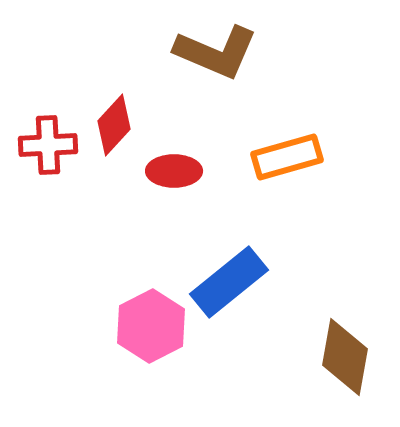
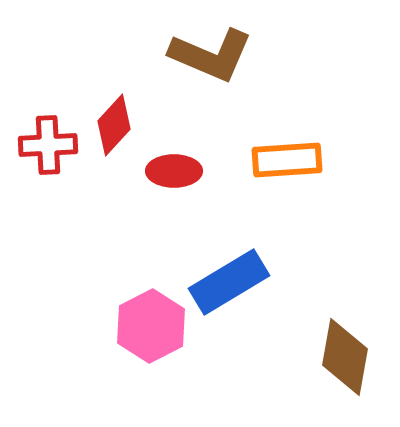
brown L-shape: moved 5 px left, 3 px down
orange rectangle: moved 3 px down; rotated 12 degrees clockwise
blue rectangle: rotated 8 degrees clockwise
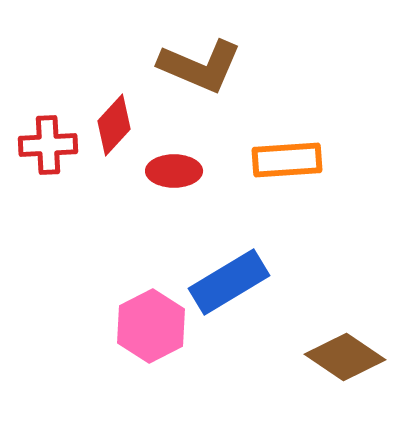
brown L-shape: moved 11 px left, 11 px down
brown diamond: rotated 66 degrees counterclockwise
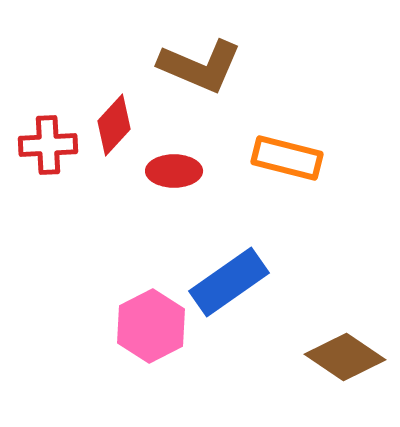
orange rectangle: moved 2 px up; rotated 18 degrees clockwise
blue rectangle: rotated 4 degrees counterclockwise
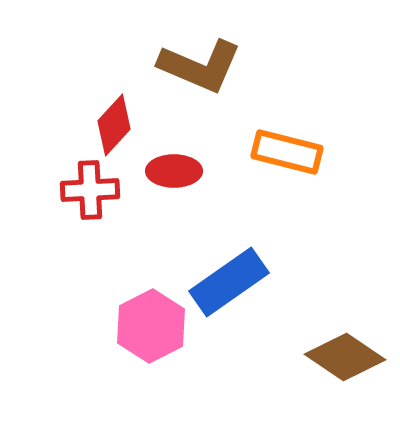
red cross: moved 42 px right, 45 px down
orange rectangle: moved 6 px up
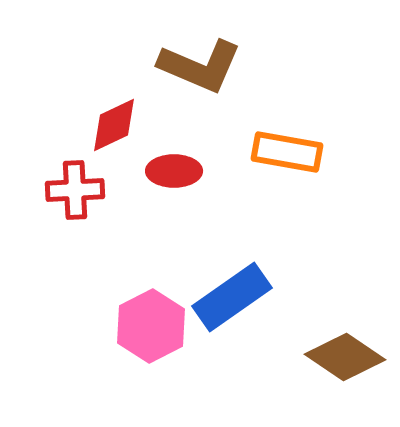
red diamond: rotated 22 degrees clockwise
orange rectangle: rotated 4 degrees counterclockwise
red cross: moved 15 px left
blue rectangle: moved 3 px right, 15 px down
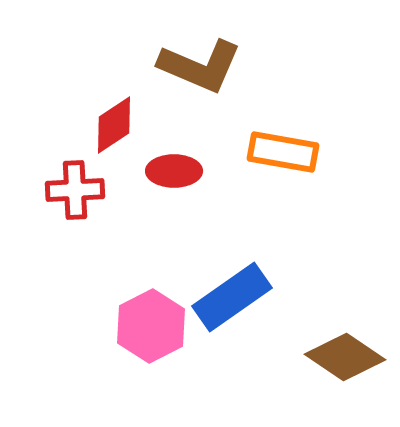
red diamond: rotated 8 degrees counterclockwise
orange rectangle: moved 4 px left
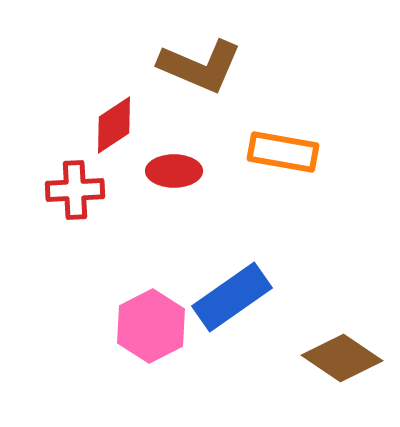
brown diamond: moved 3 px left, 1 px down
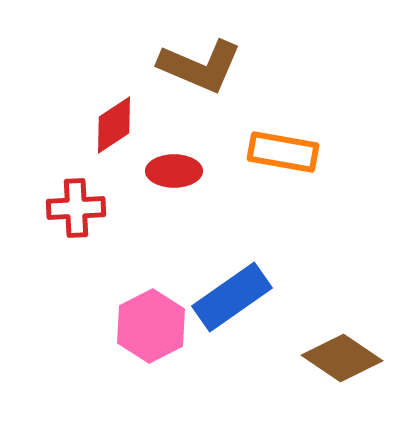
red cross: moved 1 px right, 18 px down
